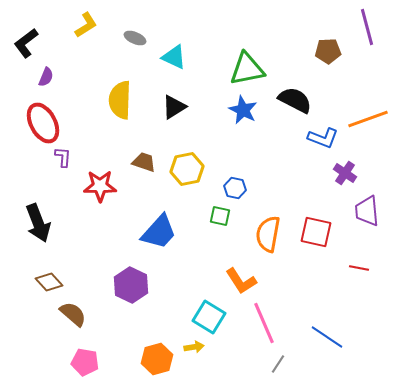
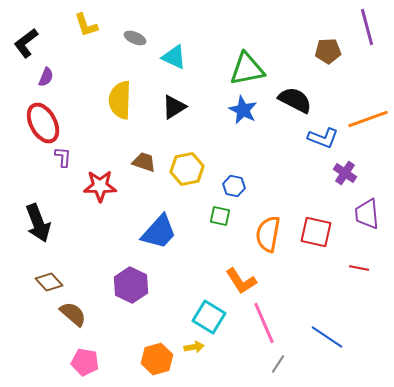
yellow L-shape: rotated 104 degrees clockwise
blue hexagon: moved 1 px left, 2 px up
purple trapezoid: moved 3 px down
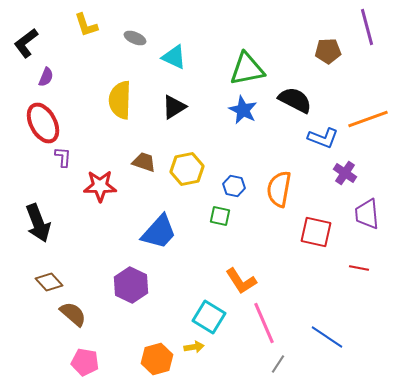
orange semicircle: moved 11 px right, 45 px up
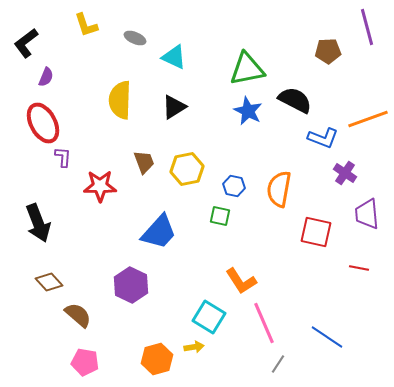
blue star: moved 5 px right, 1 px down
brown trapezoid: rotated 50 degrees clockwise
brown semicircle: moved 5 px right, 1 px down
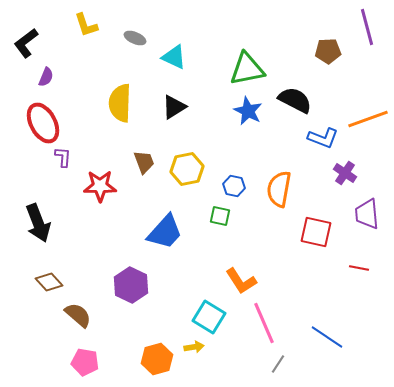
yellow semicircle: moved 3 px down
blue trapezoid: moved 6 px right
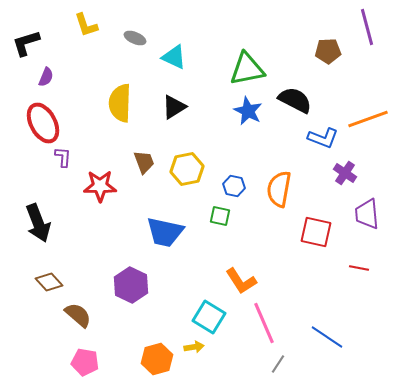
black L-shape: rotated 20 degrees clockwise
blue trapezoid: rotated 60 degrees clockwise
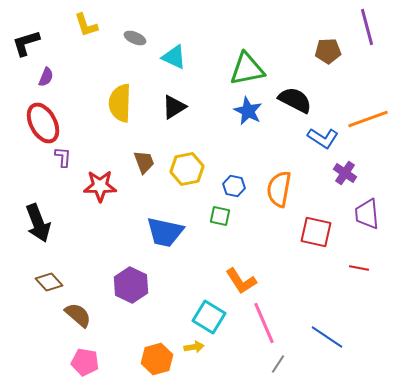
blue L-shape: rotated 12 degrees clockwise
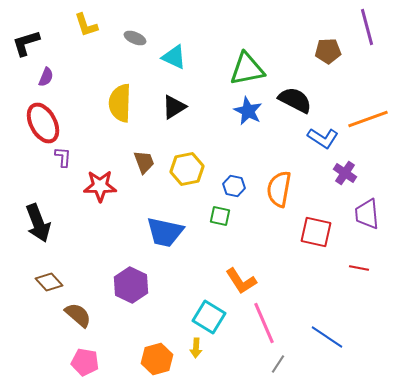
yellow arrow: moved 2 px right, 1 px down; rotated 102 degrees clockwise
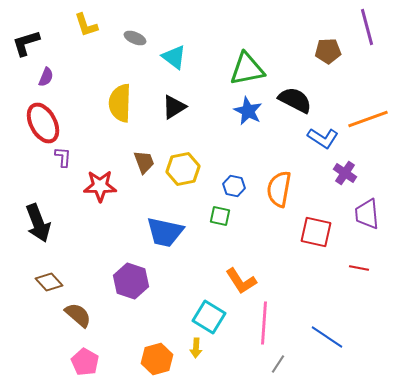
cyan triangle: rotated 12 degrees clockwise
yellow hexagon: moved 4 px left
purple hexagon: moved 4 px up; rotated 8 degrees counterclockwise
pink line: rotated 27 degrees clockwise
pink pentagon: rotated 20 degrees clockwise
